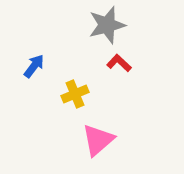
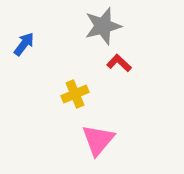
gray star: moved 4 px left, 1 px down
blue arrow: moved 10 px left, 22 px up
pink triangle: rotated 9 degrees counterclockwise
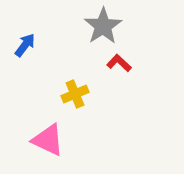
gray star: rotated 18 degrees counterclockwise
blue arrow: moved 1 px right, 1 px down
pink triangle: moved 50 px left; rotated 45 degrees counterclockwise
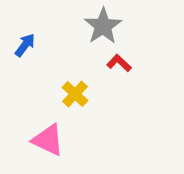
yellow cross: rotated 24 degrees counterclockwise
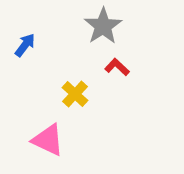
red L-shape: moved 2 px left, 4 px down
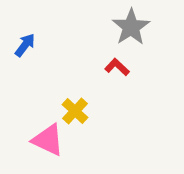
gray star: moved 28 px right, 1 px down
yellow cross: moved 17 px down
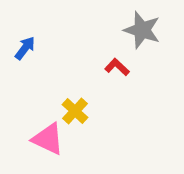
gray star: moved 11 px right, 3 px down; rotated 21 degrees counterclockwise
blue arrow: moved 3 px down
pink triangle: moved 1 px up
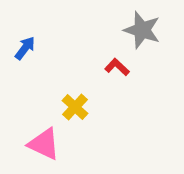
yellow cross: moved 4 px up
pink triangle: moved 4 px left, 5 px down
